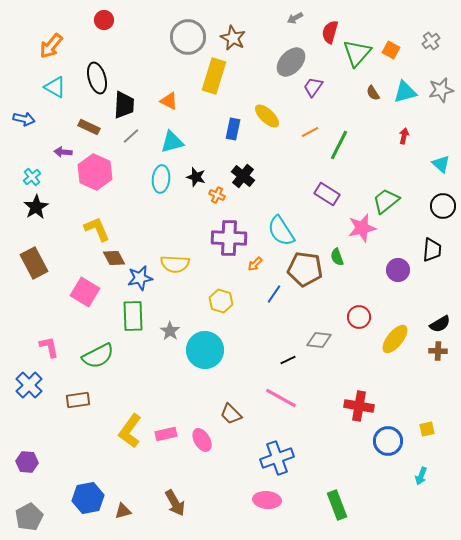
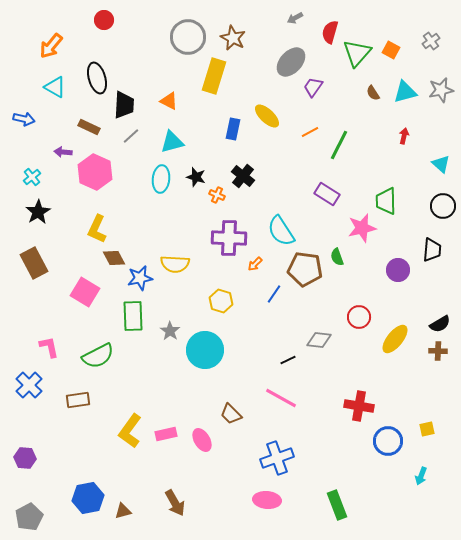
green trapezoid at (386, 201): rotated 52 degrees counterclockwise
black star at (36, 207): moved 2 px right, 5 px down
yellow L-shape at (97, 229): rotated 132 degrees counterclockwise
purple hexagon at (27, 462): moved 2 px left, 4 px up
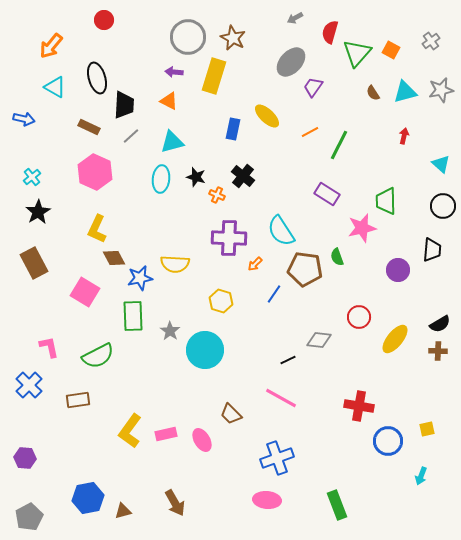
purple arrow at (63, 152): moved 111 px right, 80 px up
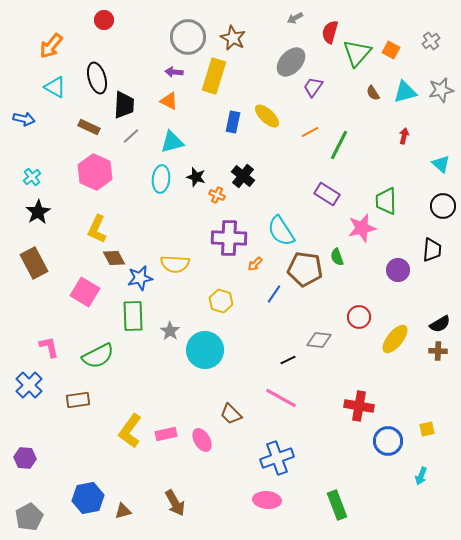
blue rectangle at (233, 129): moved 7 px up
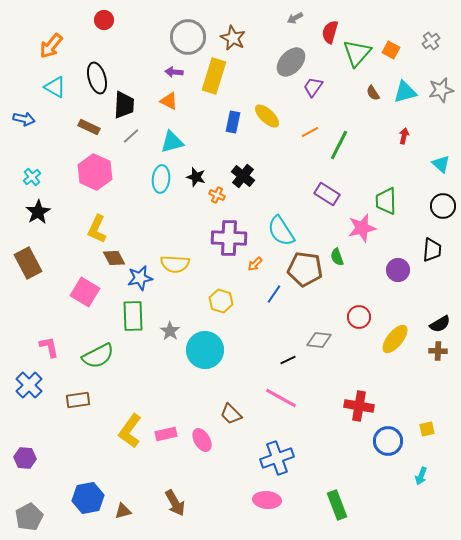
brown rectangle at (34, 263): moved 6 px left
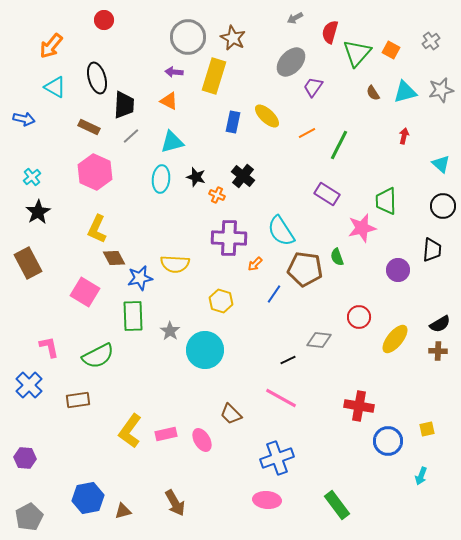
orange line at (310, 132): moved 3 px left, 1 px down
green rectangle at (337, 505): rotated 16 degrees counterclockwise
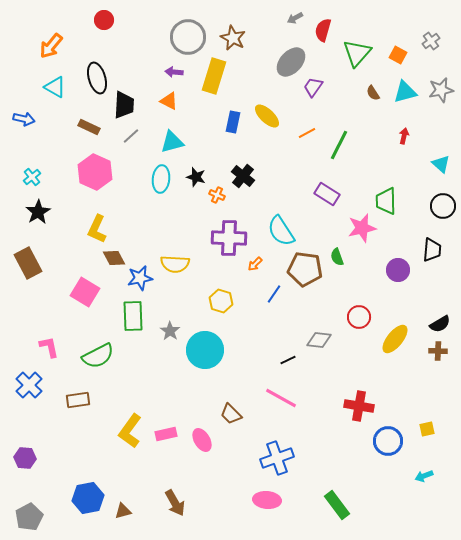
red semicircle at (330, 32): moved 7 px left, 2 px up
orange square at (391, 50): moved 7 px right, 5 px down
cyan arrow at (421, 476): moved 3 px right; rotated 48 degrees clockwise
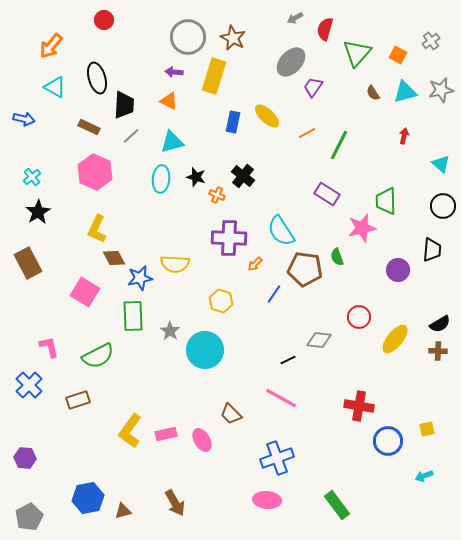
red semicircle at (323, 30): moved 2 px right, 1 px up
brown rectangle at (78, 400): rotated 10 degrees counterclockwise
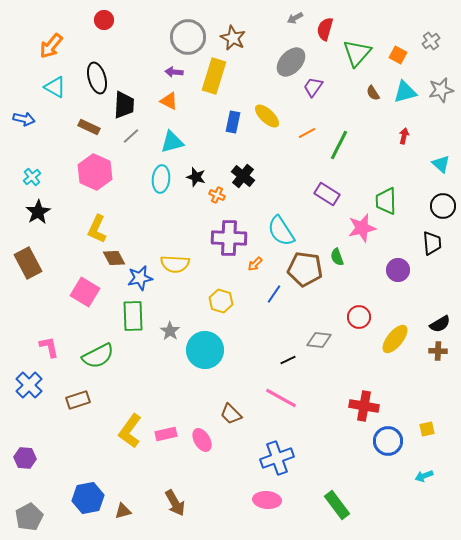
black trapezoid at (432, 250): moved 7 px up; rotated 10 degrees counterclockwise
red cross at (359, 406): moved 5 px right
